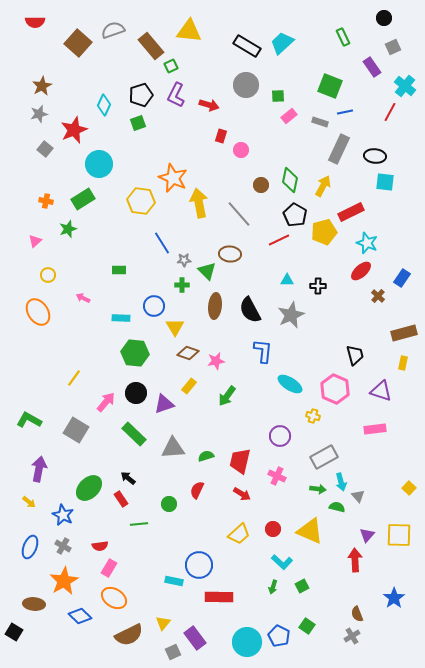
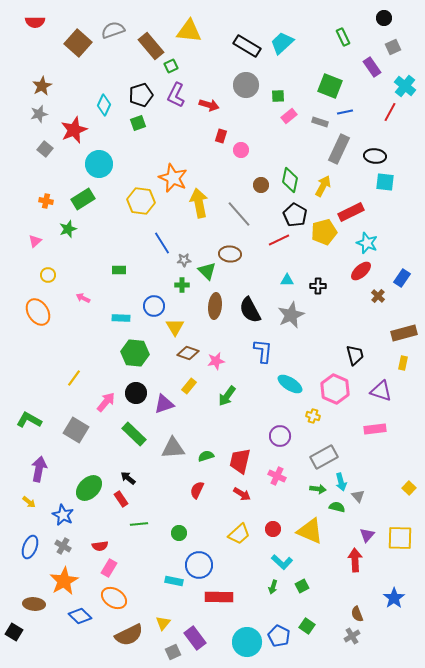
green circle at (169, 504): moved 10 px right, 29 px down
yellow square at (399, 535): moved 1 px right, 3 px down
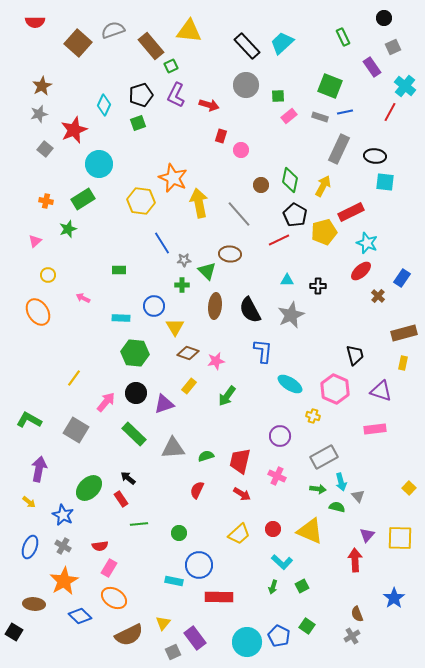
black rectangle at (247, 46): rotated 16 degrees clockwise
gray rectangle at (320, 122): moved 5 px up
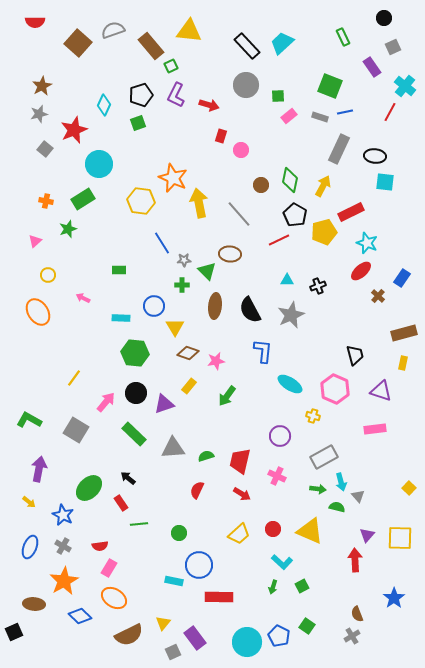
black cross at (318, 286): rotated 21 degrees counterclockwise
red rectangle at (121, 499): moved 4 px down
black square at (14, 632): rotated 36 degrees clockwise
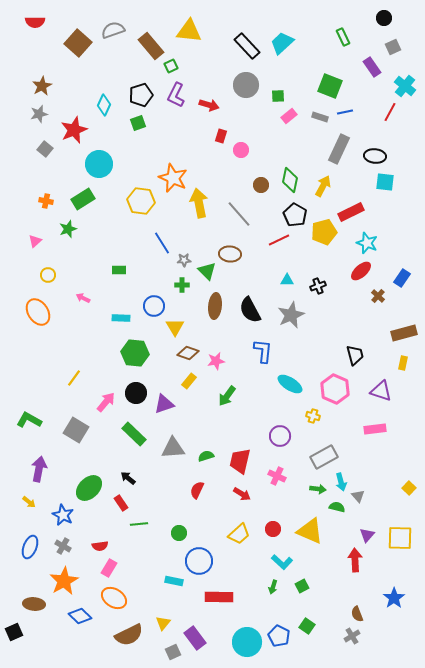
yellow rectangle at (189, 386): moved 5 px up
blue circle at (199, 565): moved 4 px up
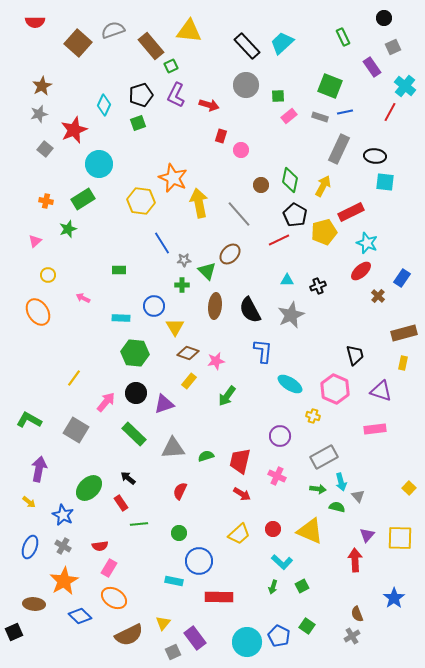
brown ellipse at (230, 254): rotated 50 degrees counterclockwise
red semicircle at (197, 490): moved 17 px left, 1 px down
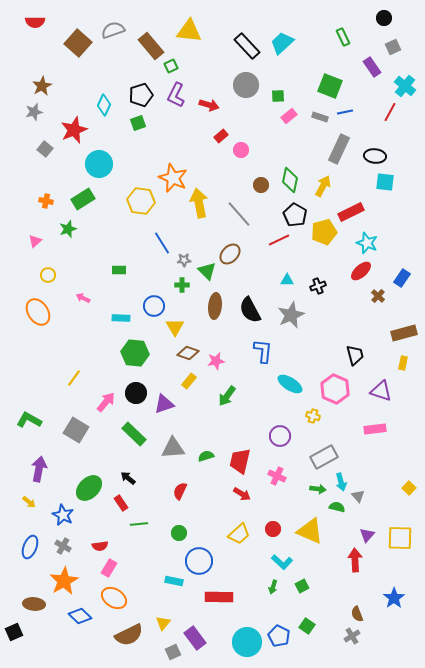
gray star at (39, 114): moved 5 px left, 2 px up
red rectangle at (221, 136): rotated 32 degrees clockwise
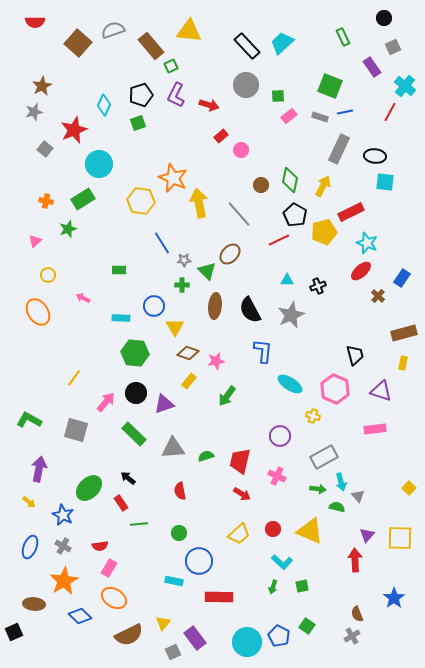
gray square at (76, 430): rotated 15 degrees counterclockwise
red semicircle at (180, 491): rotated 36 degrees counterclockwise
green square at (302, 586): rotated 16 degrees clockwise
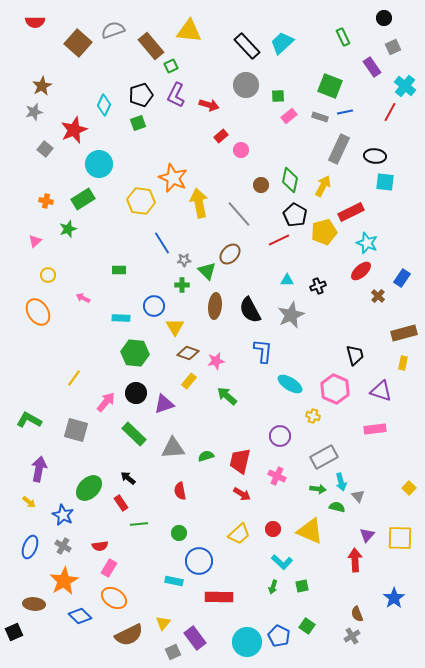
green arrow at (227, 396): rotated 95 degrees clockwise
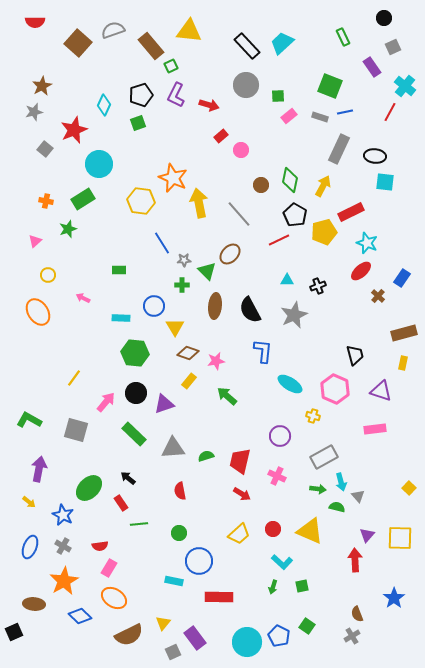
gray star at (291, 315): moved 3 px right
